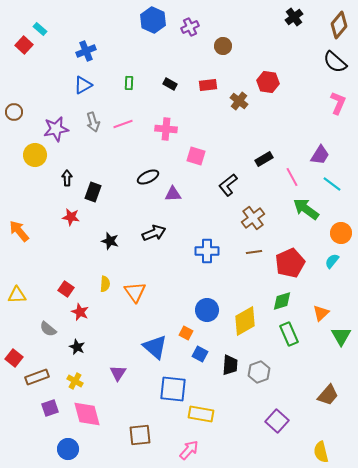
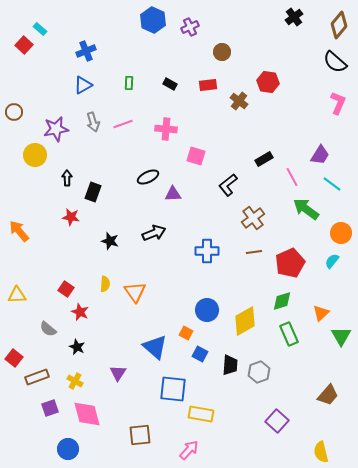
brown circle at (223, 46): moved 1 px left, 6 px down
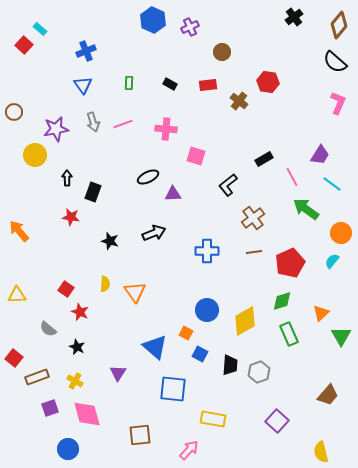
blue triangle at (83, 85): rotated 36 degrees counterclockwise
yellow rectangle at (201, 414): moved 12 px right, 5 px down
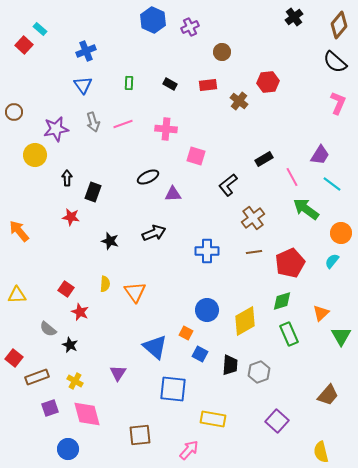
red hexagon at (268, 82): rotated 15 degrees counterclockwise
black star at (77, 347): moved 7 px left, 2 px up
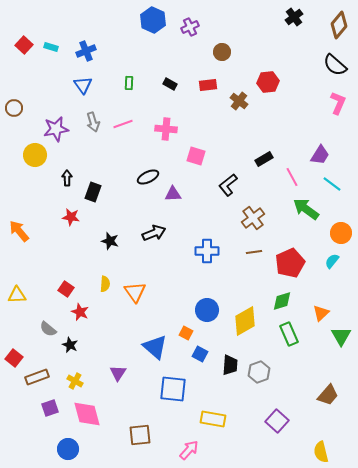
cyan rectangle at (40, 29): moved 11 px right, 18 px down; rotated 24 degrees counterclockwise
black semicircle at (335, 62): moved 3 px down
brown circle at (14, 112): moved 4 px up
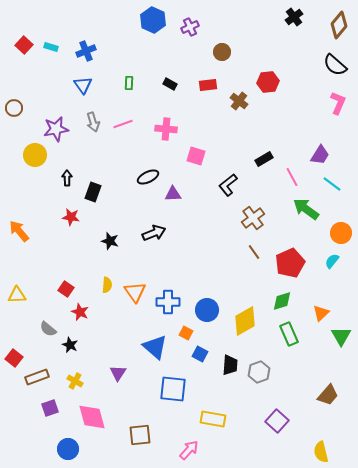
blue cross at (207, 251): moved 39 px left, 51 px down
brown line at (254, 252): rotated 63 degrees clockwise
yellow semicircle at (105, 284): moved 2 px right, 1 px down
pink diamond at (87, 414): moved 5 px right, 3 px down
